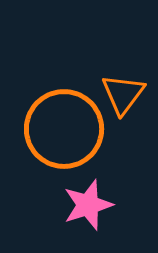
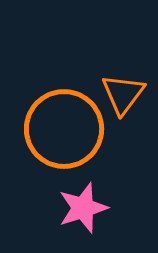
pink star: moved 5 px left, 3 px down
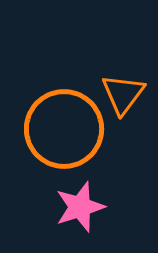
pink star: moved 3 px left, 1 px up
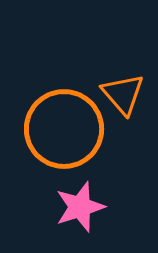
orange triangle: rotated 18 degrees counterclockwise
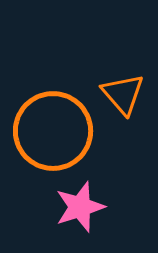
orange circle: moved 11 px left, 2 px down
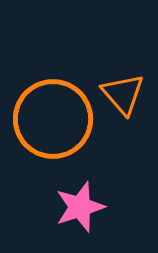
orange circle: moved 12 px up
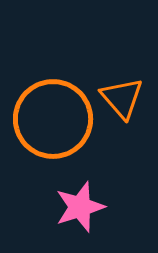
orange triangle: moved 1 px left, 4 px down
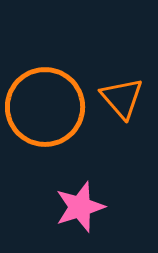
orange circle: moved 8 px left, 12 px up
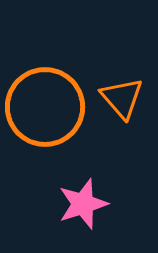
pink star: moved 3 px right, 3 px up
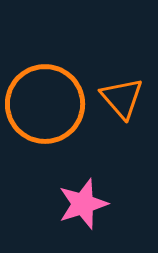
orange circle: moved 3 px up
